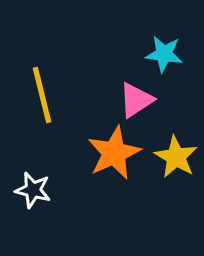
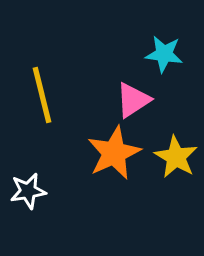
pink triangle: moved 3 px left
white star: moved 5 px left, 1 px down; rotated 24 degrees counterclockwise
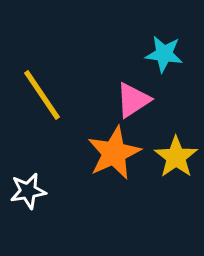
yellow line: rotated 20 degrees counterclockwise
yellow star: rotated 6 degrees clockwise
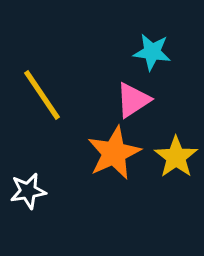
cyan star: moved 12 px left, 2 px up
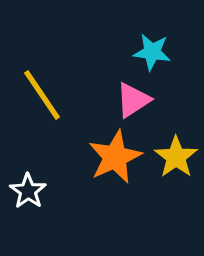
orange star: moved 1 px right, 4 px down
white star: rotated 27 degrees counterclockwise
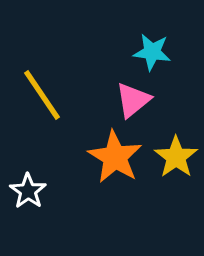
pink triangle: rotated 6 degrees counterclockwise
orange star: rotated 16 degrees counterclockwise
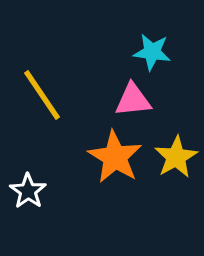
pink triangle: rotated 33 degrees clockwise
yellow star: rotated 6 degrees clockwise
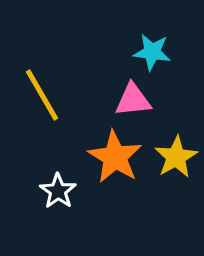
yellow line: rotated 4 degrees clockwise
white star: moved 30 px right
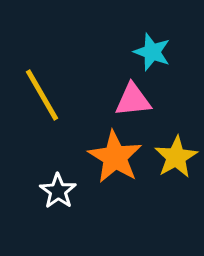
cyan star: rotated 12 degrees clockwise
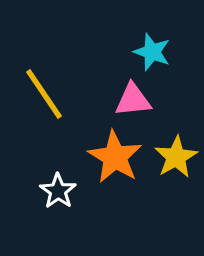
yellow line: moved 2 px right, 1 px up; rotated 4 degrees counterclockwise
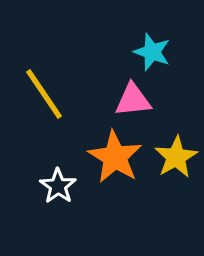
white star: moved 5 px up
